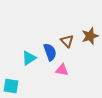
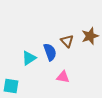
pink triangle: moved 1 px right, 7 px down
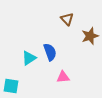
brown triangle: moved 22 px up
pink triangle: rotated 16 degrees counterclockwise
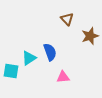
cyan square: moved 15 px up
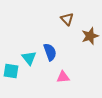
cyan triangle: rotated 35 degrees counterclockwise
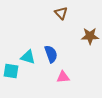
brown triangle: moved 6 px left, 6 px up
brown star: rotated 18 degrees clockwise
blue semicircle: moved 1 px right, 2 px down
cyan triangle: moved 1 px left, 1 px up; rotated 35 degrees counterclockwise
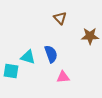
brown triangle: moved 1 px left, 5 px down
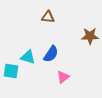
brown triangle: moved 12 px left, 1 px up; rotated 40 degrees counterclockwise
blue semicircle: rotated 54 degrees clockwise
pink triangle: rotated 32 degrees counterclockwise
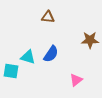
brown star: moved 4 px down
pink triangle: moved 13 px right, 3 px down
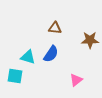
brown triangle: moved 7 px right, 11 px down
cyan square: moved 4 px right, 5 px down
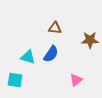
cyan square: moved 4 px down
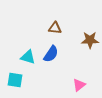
pink triangle: moved 3 px right, 5 px down
